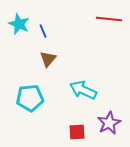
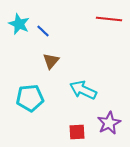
blue line: rotated 24 degrees counterclockwise
brown triangle: moved 3 px right, 2 px down
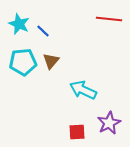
cyan pentagon: moved 7 px left, 36 px up
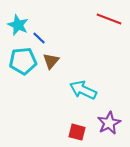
red line: rotated 15 degrees clockwise
cyan star: moved 1 px left, 1 px down
blue line: moved 4 px left, 7 px down
cyan pentagon: moved 1 px up
red square: rotated 18 degrees clockwise
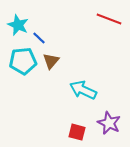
purple star: rotated 20 degrees counterclockwise
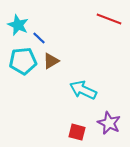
brown triangle: rotated 18 degrees clockwise
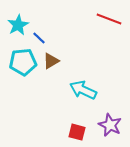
cyan star: rotated 20 degrees clockwise
cyan pentagon: moved 1 px down
purple star: moved 1 px right, 2 px down
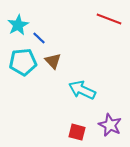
brown triangle: moved 2 px right; rotated 42 degrees counterclockwise
cyan arrow: moved 1 px left
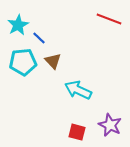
cyan arrow: moved 4 px left
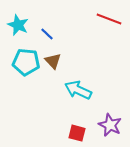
cyan star: rotated 20 degrees counterclockwise
blue line: moved 8 px right, 4 px up
cyan pentagon: moved 3 px right; rotated 12 degrees clockwise
red square: moved 1 px down
